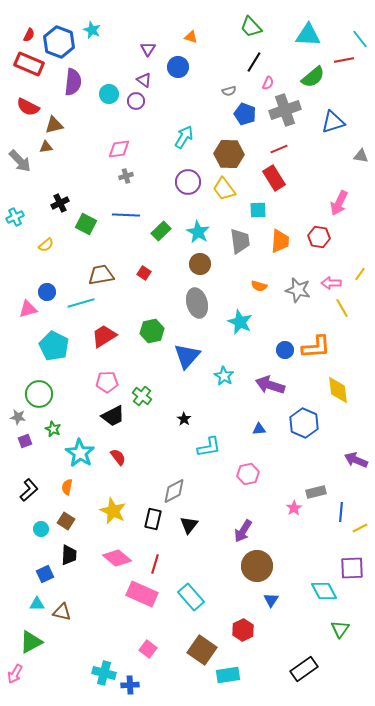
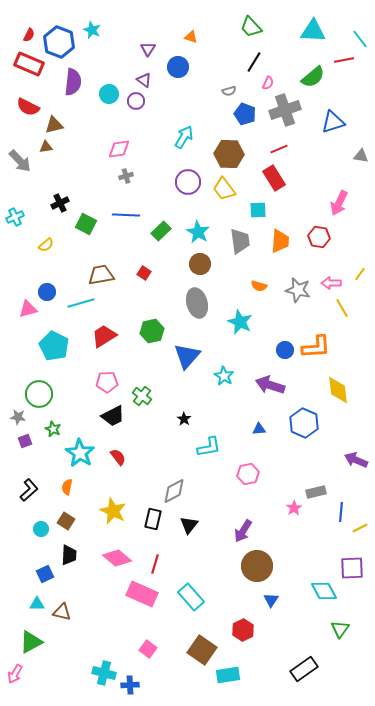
cyan triangle at (308, 35): moved 5 px right, 4 px up
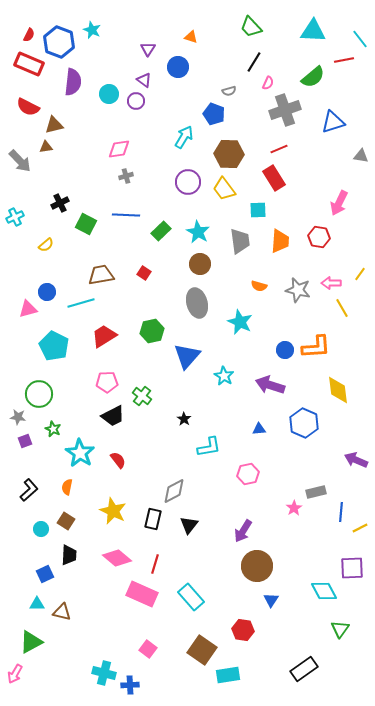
blue pentagon at (245, 114): moved 31 px left
red semicircle at (118, 457): moved 3 px down
red hexagon at (243, 630): rotated 25 degrees counterclockwise
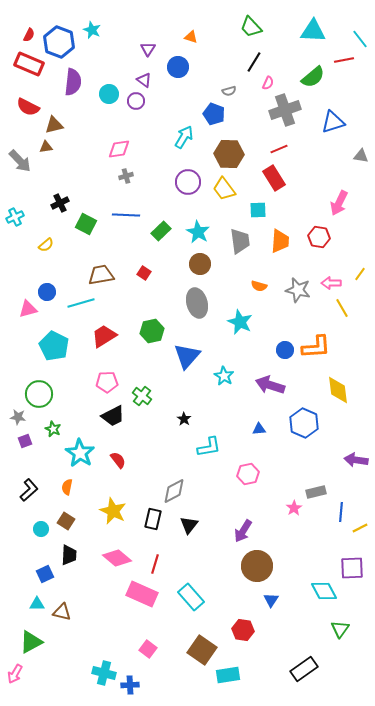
purple arrow at (356, 460): rotated 15 degrees counterclockwise
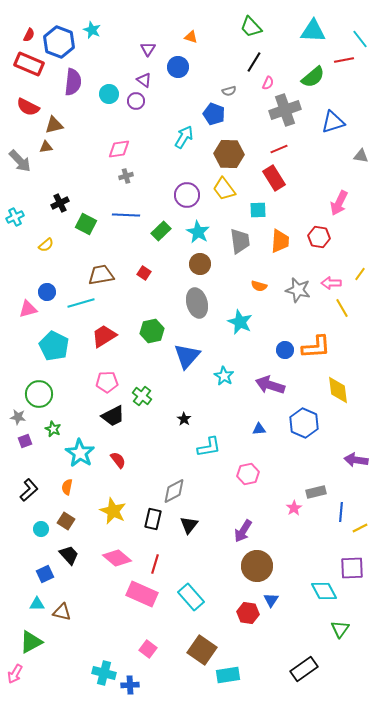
purple circle at (188, 182): moved 1 px left, 13 px down
black trapezoid at (69, 555): rotated 45 degrees counterclockwise
red hexagon at (243, 630): moved 5 px right, 17 px up
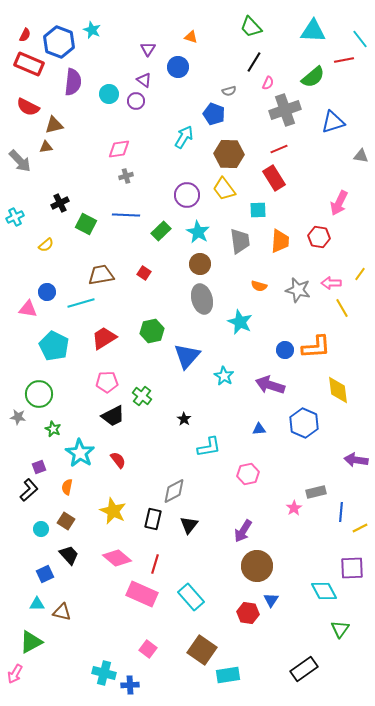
red semicircle at (29, 35): moved 4 px left
gray ellipse at (197, 303): moved 5 px right, 4 px up
pink triangle at (28, 309): rotated 24 degrees clockwise
red trapezoid at (104, 336): moved 2 px down
purple square at (25, 441): moved 14 px right, 26 px down
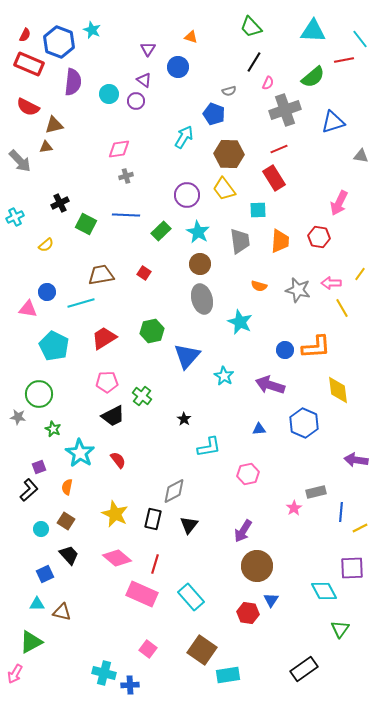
yellow star at (113, 511): moved 2 px right, 3 px down
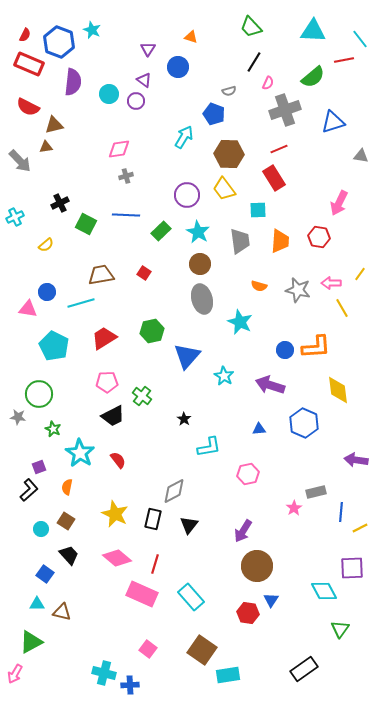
blue square at (45, 574): rotated 30 degrees counterclockwise
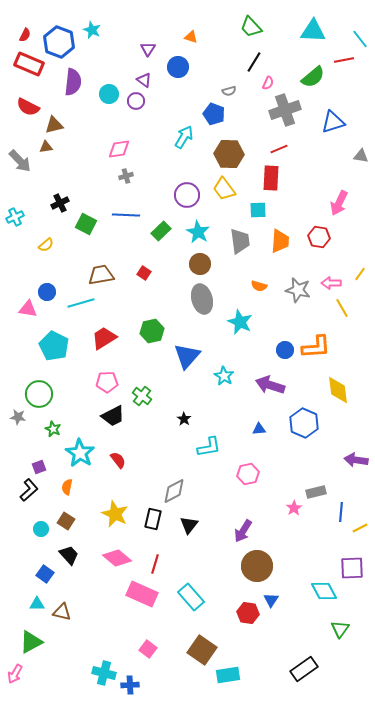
red rectangle at (274, 178): moved 3 px left; rotated 35 degrees clockwise
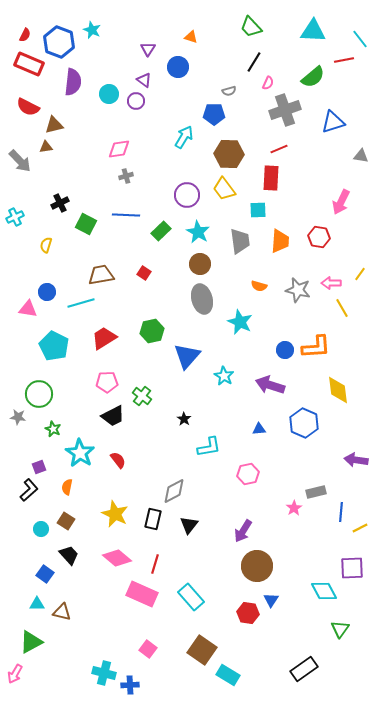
blue pentagon at (214, 114): rotated 20 degrees counterclockwise
pink arrow at (339, 203): moved 2 px right, 1 px up
yellow semicircle at (46, 245): rotated 147 degrees clockwise
cyan rectangle at (228, 675): rotated 40 degrees clockwise
